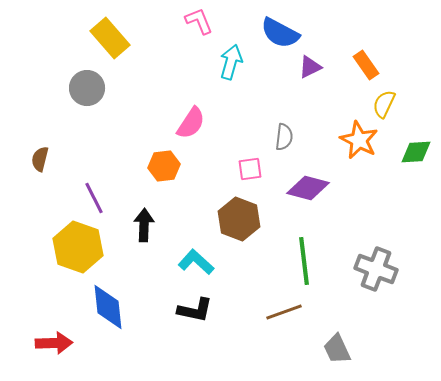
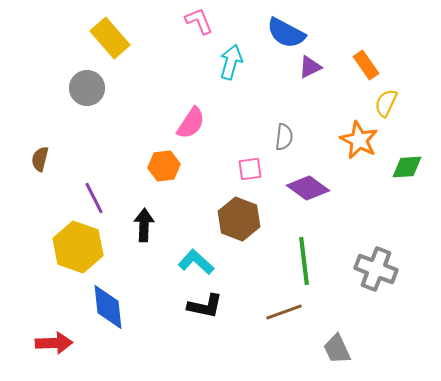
blue semicircle: moved 6 px right
yellow semicircle: moved 2 px right, 1 px up
green diamond: moved 9 px left, 15 px down
purple diamond: rotated 21 degrees clockwise
black L-shape: moved 10 px right, 4 px up
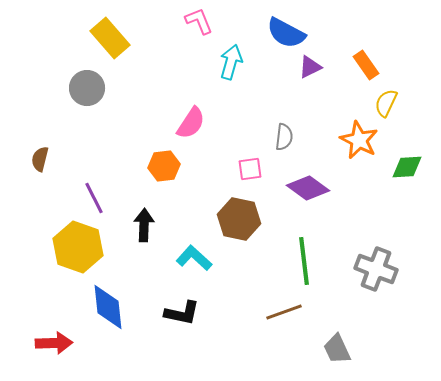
brown hexagon: rotated 9 degrees counterclockwise
cyan L-shape: moved 2 px left, 4 px up
black L-shape: moved 23 px left, 7 px down
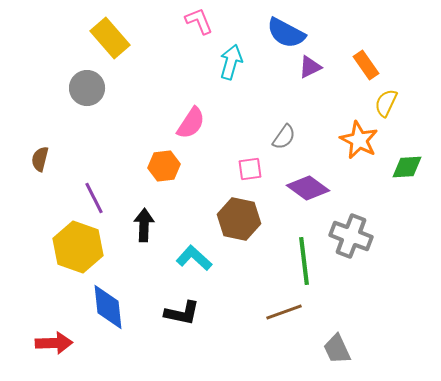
gray semicircle: rotated 28 degrees clockwise
gray cross: moved 25 px left, 33 px up
